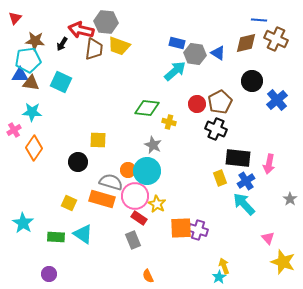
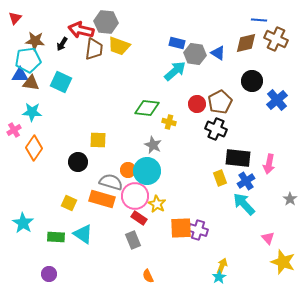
yellow arrow at (224, 266): moved 2 px left; rotated 42 degrees clockwise
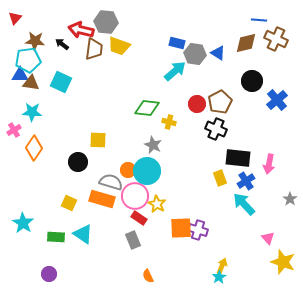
black arrow at (62, 44): rotated 96 degrees clockwise
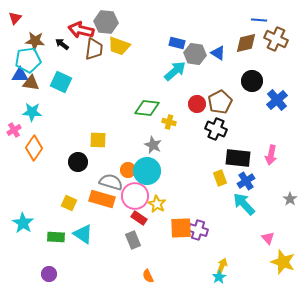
pink arrow at (269, 164): moved 2 px right, 9 px up
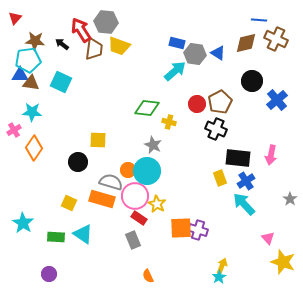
red arrow at (81, 30): rotated 45 degrees clockwise
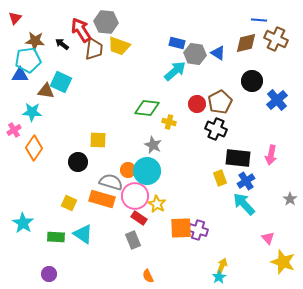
brown triangle at (31, 83): moved 15 px right, 8 px down
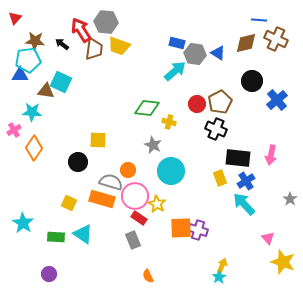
cyan circle at (147, 171): moved 24 px right
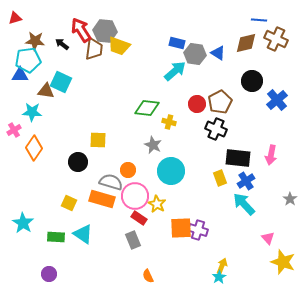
red triangle at (15, 18): rotated 32 degrees clockwise
gray hexagon at (106, 22): moved 1 px left, 9 px down
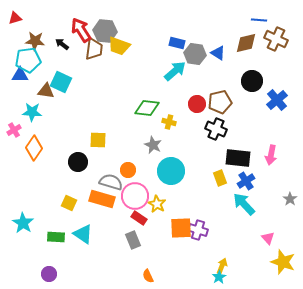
brown pentagon at (220, 102): rotated 15 degrees clockwise
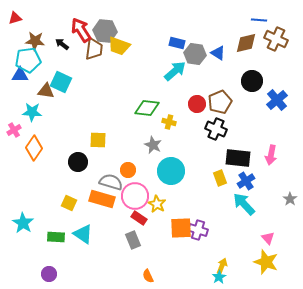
brown pentagon at (220, 102): rotated 10 degrees counterclockwise
yellow star at (283, 262): moved 17 px left
